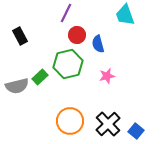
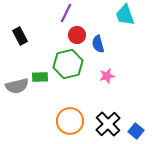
green rectangle: rotated 42 degrees clockwise
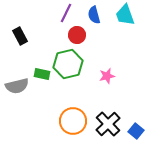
blue semicircle: moved 4 px left, 29 px up
green rectangle: moved 2 px right, 3 px up; rotated 14 degrees clockwise
orange circle: moved 3 px right
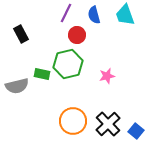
black rectangle: moved 1 px right, 2 px up
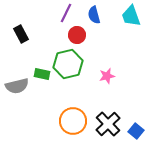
cyan trapezoid: moved 6 px right, 1 px down
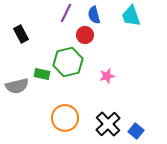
red circle: moved 8 px right
green hexagon: moved 2 px up
orange circle: moved 8 px left, 3 px up
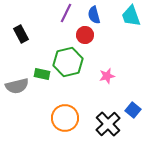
blue square: moved 3 px left, 21 px up
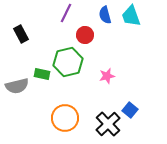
blue semicircle: moved 11 px right
blue square: moved 3 px left
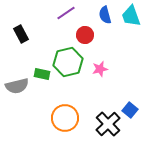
purple line: rotated 30 degrees clockwise
pink star: moved 7 px left, 7 px up
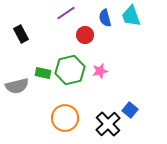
blue semicircle: moved 3 px down
green hexagon: moved 2 px right, 8 px down
pink star: moved 2 px down
green rectangle: moved 1 px right, 1 px up
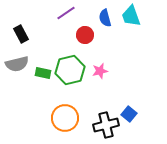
gray semicircle: moved 22 px up
blue square: moved 1 px left, 4 px down
black cross: moved 2 px left, 1 px down; rotated 30 degrees clockwise
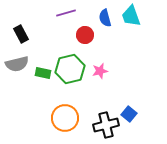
purple line: rotated 18 degrees clockwise
green hexagon: moved 1 px up
